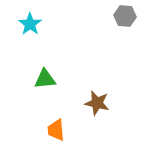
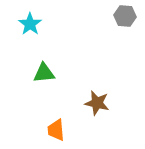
green triangle: moved 1 px left, 6 px up
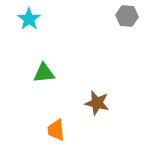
gray hexagon: moved 2 px right
cyan star: moved 1 px left, 5 px up
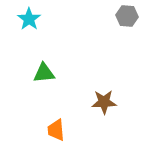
brown star: moved 7 px right, 1 px up; rotated 15 degrees counterclockwise
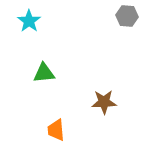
cyan star: moved 2 px down
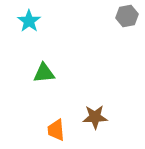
gray hexagon: rotated 15 degrees counterclockwise
brown star: moved 9 px left, 15 px down
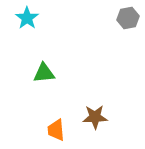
gray hexagon: moved 1 px right, 2 px down
cyan star: moved 2 px left, 3 px up
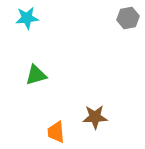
cyan star: rotated 30 degrees clockwise
green triangle: moved 8 px left, 2 px down; rotated 10 degrees counterclockwise
orange trapezoid: moved 2 px down
